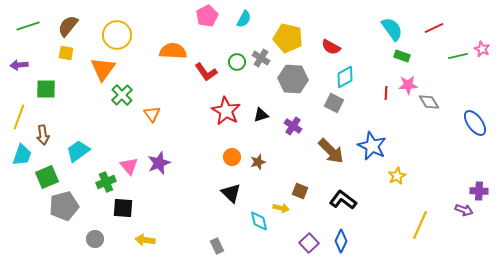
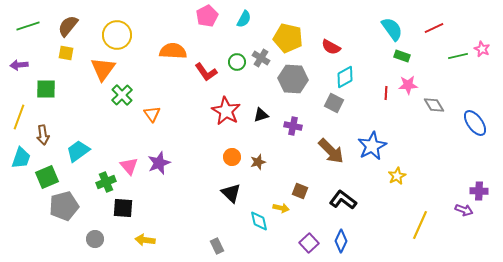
gray diamond at (429, 102): moved 5 px right, 3 px down
purple cross at (293, 126): rotated 24 degrees counterclockwise
blue star at (372, 146): rotated 20 degrees clockwise
cyan trapezoid at (22, 155): moved 1 px left, 3 px down
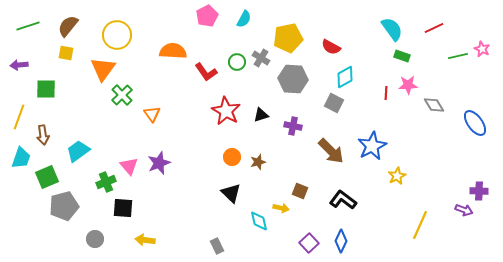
yellow pentagon at (288, 38): rotated 24 degrees counterclockwise
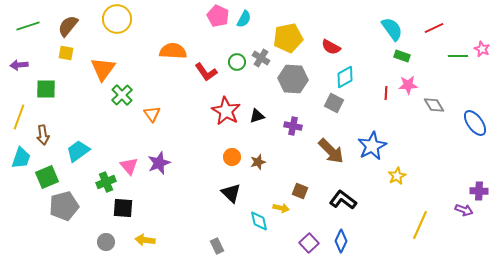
pink pentagon at (207, 16): moved 11 px right; rotated 20 degrees counterclockwise
yellow circle at (117, 35): moved 16 px up
green line at (458, 56): rotated 12 degrees clockwise
black triangle at (261, 115): moved 4 px left, 1 px down
gray circle at (95, 239): moved 11 px right, 3 px down
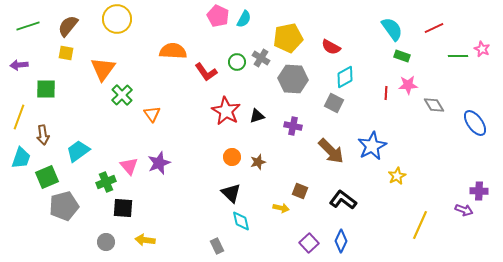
cyan diamond at (259, 221): moved 18 px left
